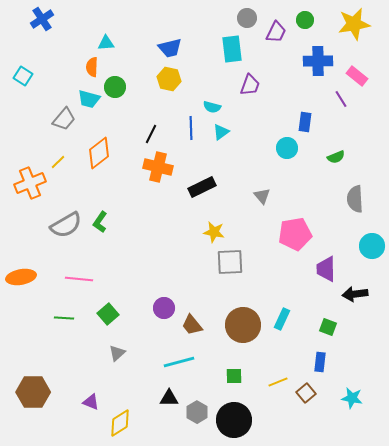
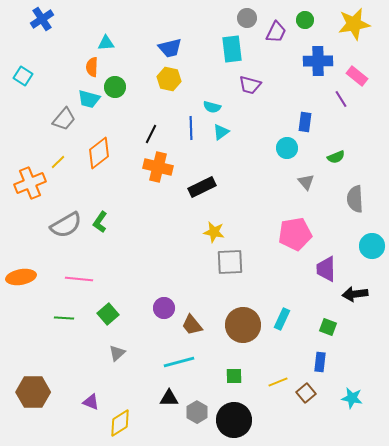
purple trapezoid at (250, 85): rotated 85 degrees clockwise
gray triangle at (262, 196): moved 44 px right, 14 px up
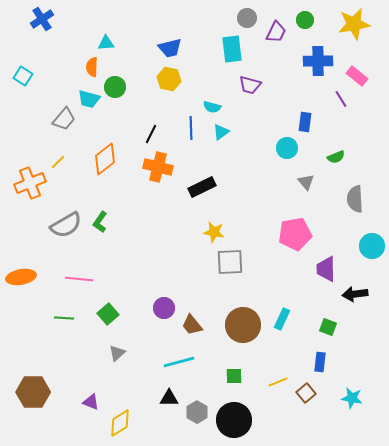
orange diamond at (99, 153): moved 6 px right, 6 px down
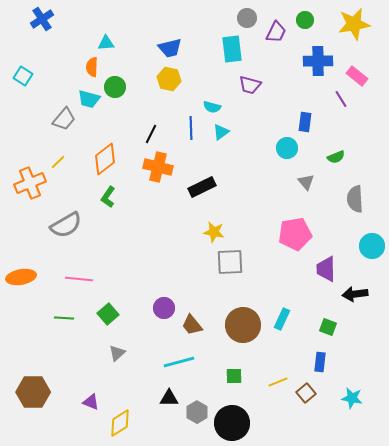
green L-shape at (100, 222): moved 8 px right, 25 px up
black circle at (234, 420): moved 2 px left, 3 px down
